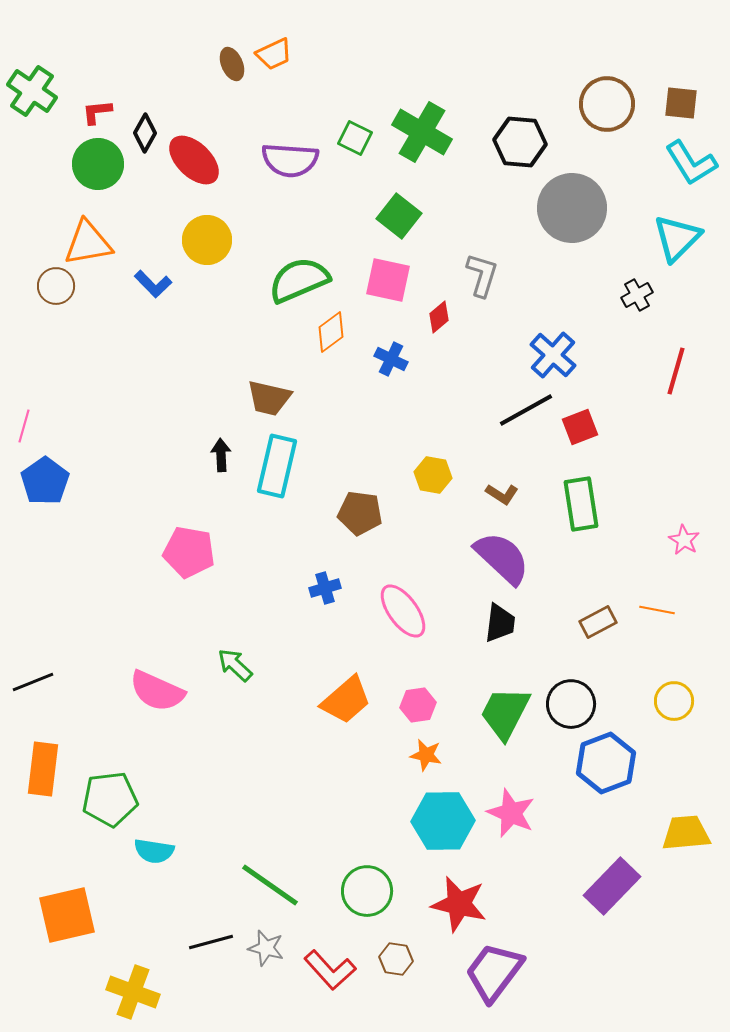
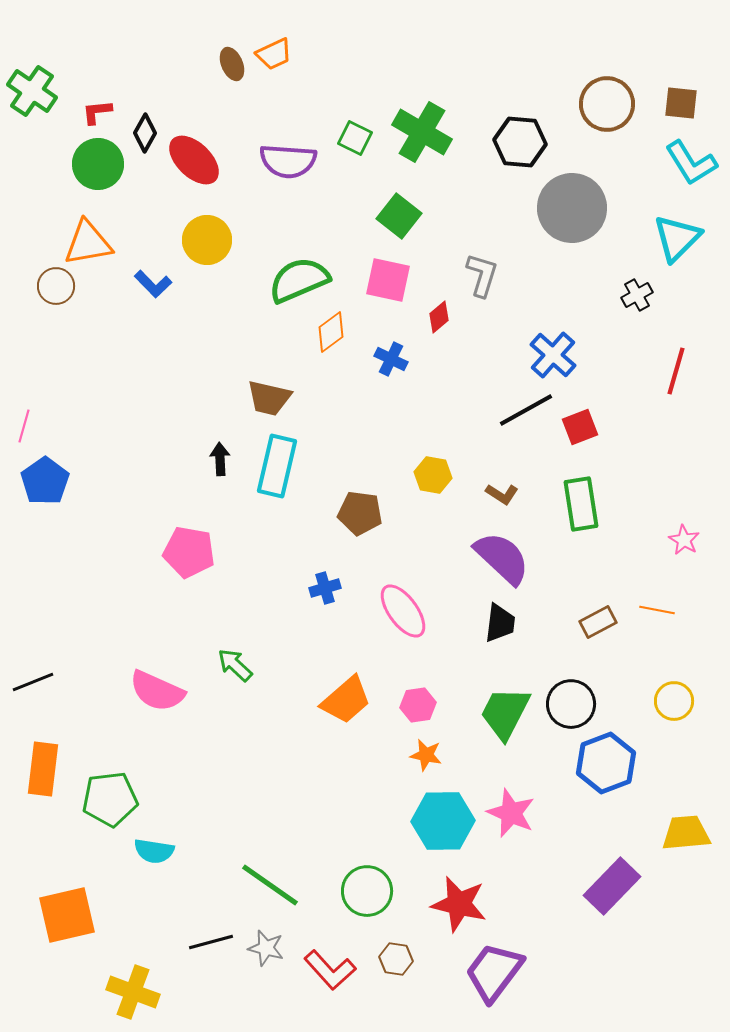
purple semicircle at (290, 160): moved 2 px left, 1 px down
black arrow at (221, 455): moved 1 px left, 4 px down
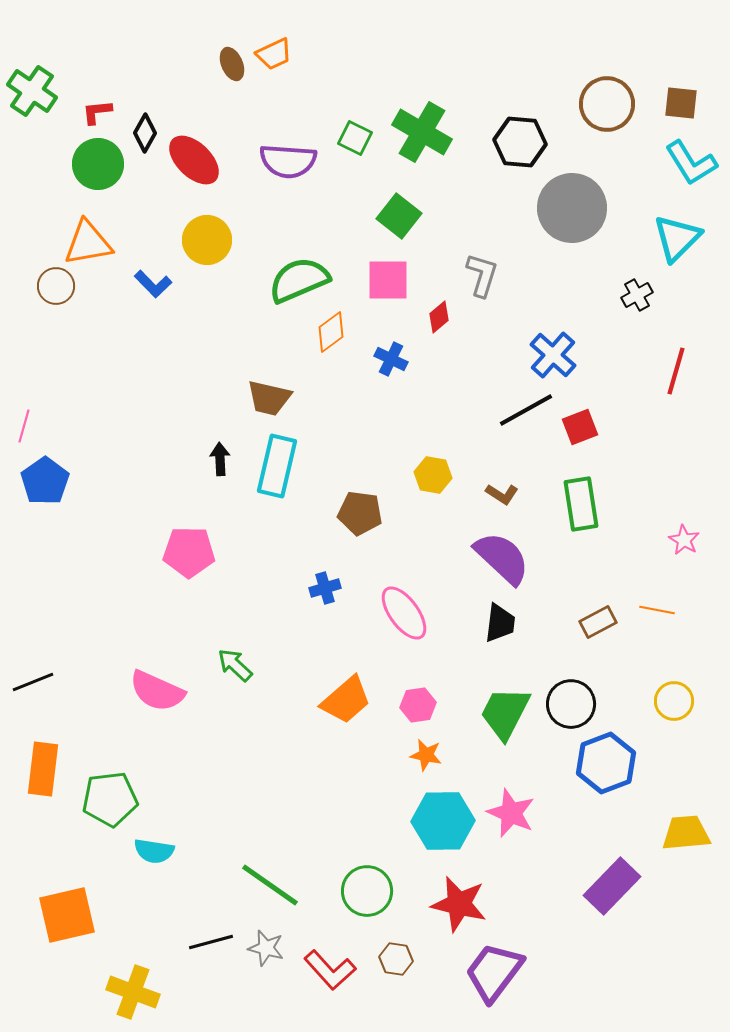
pink square at (388, 280): rotated 12 degrees counterclockwise
pink pentagon at (189, 552): rotated 9 degrees counterclockwise
pink ellipse at (403, 611): moved 1 px right, 2 px down
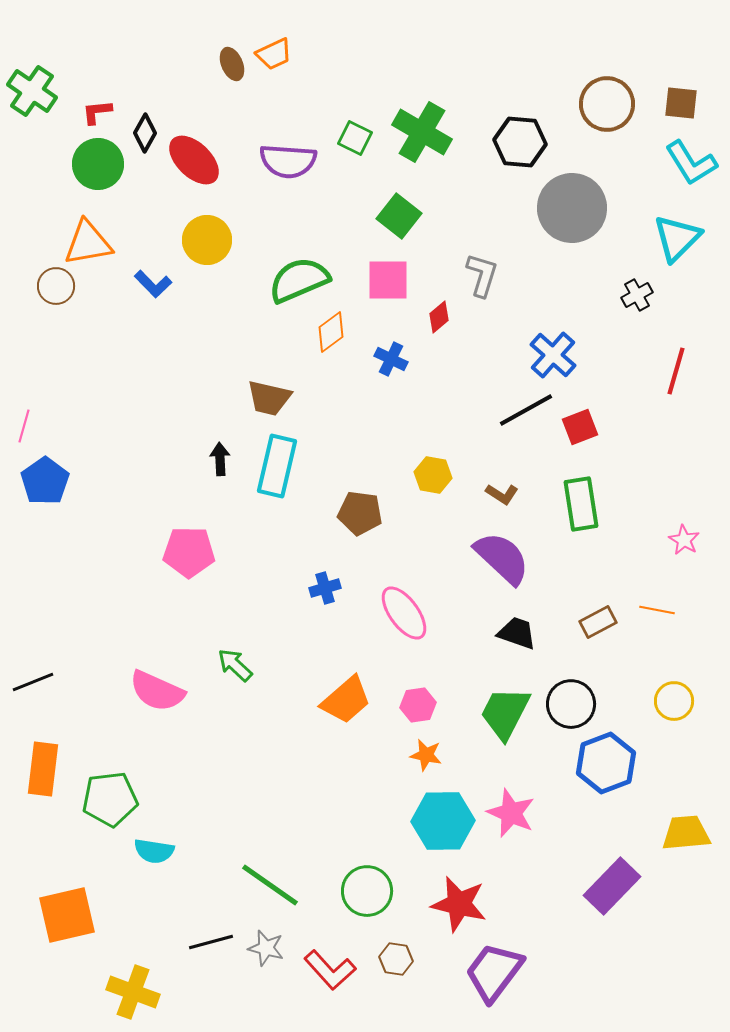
black trapezoid at (500, 623): moved 17 px right, 10 px down; rotated 78 degrees counterclockwise
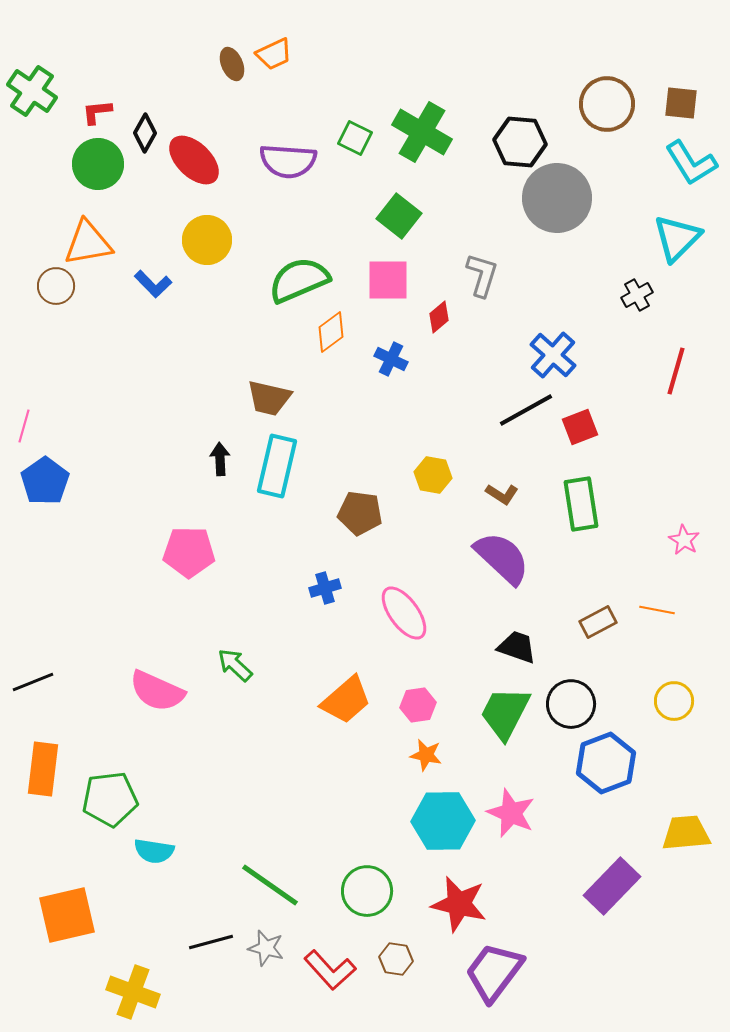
gray circle at (572, 208): moved 15 px left, 10 px up
black trapezoid at (517, 633): moved 14 px down
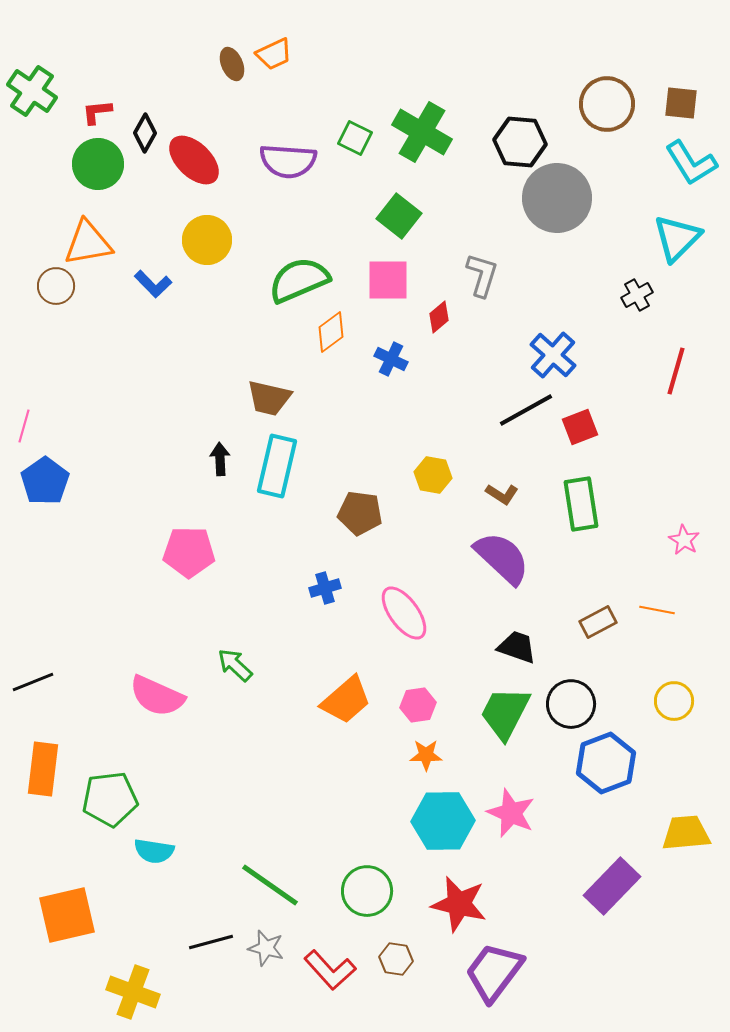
pink semicircle at (157, 691): moved 5 px down
orange star at (426, 755): rotated 12 degrees counterclockwise
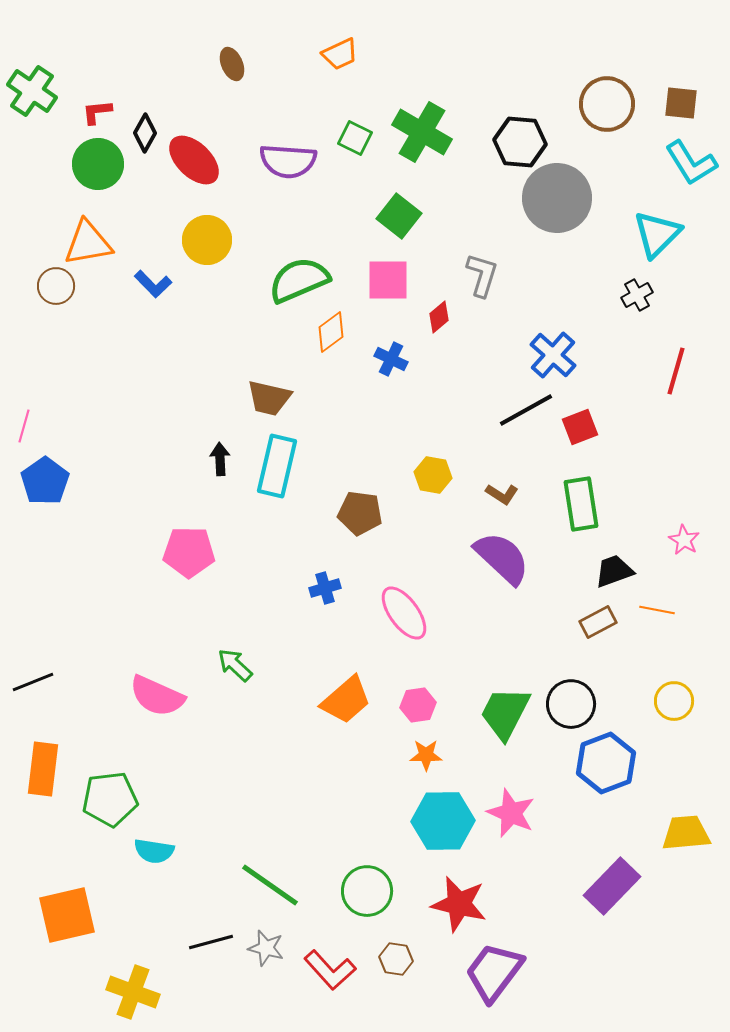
orange trapezoid at (274, 54): moved 66 px right
cyan triangle at (677, 238): moved 20 px left, 4 px up
black trapezoid at (517, 647): moved 97 px right, 76 px up; rotated 39 degrees counterclockwise
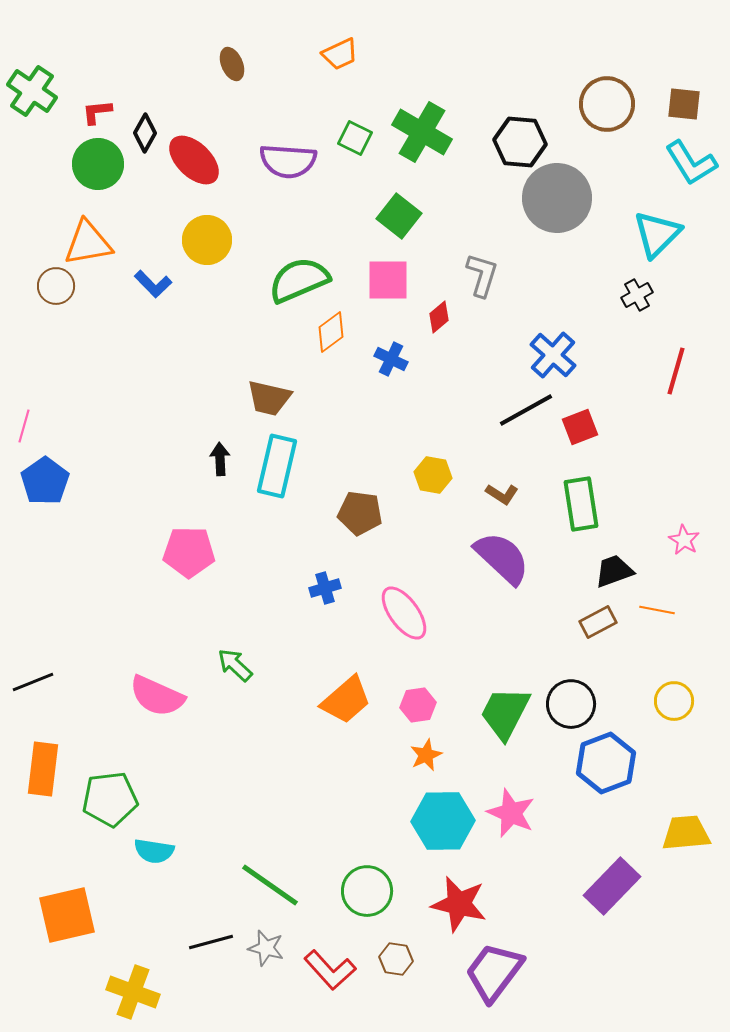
brown square at (681, 103): moved 3 px right, 1 px down
orange star at (426, 755): rotated 24 degrees counterclockwise
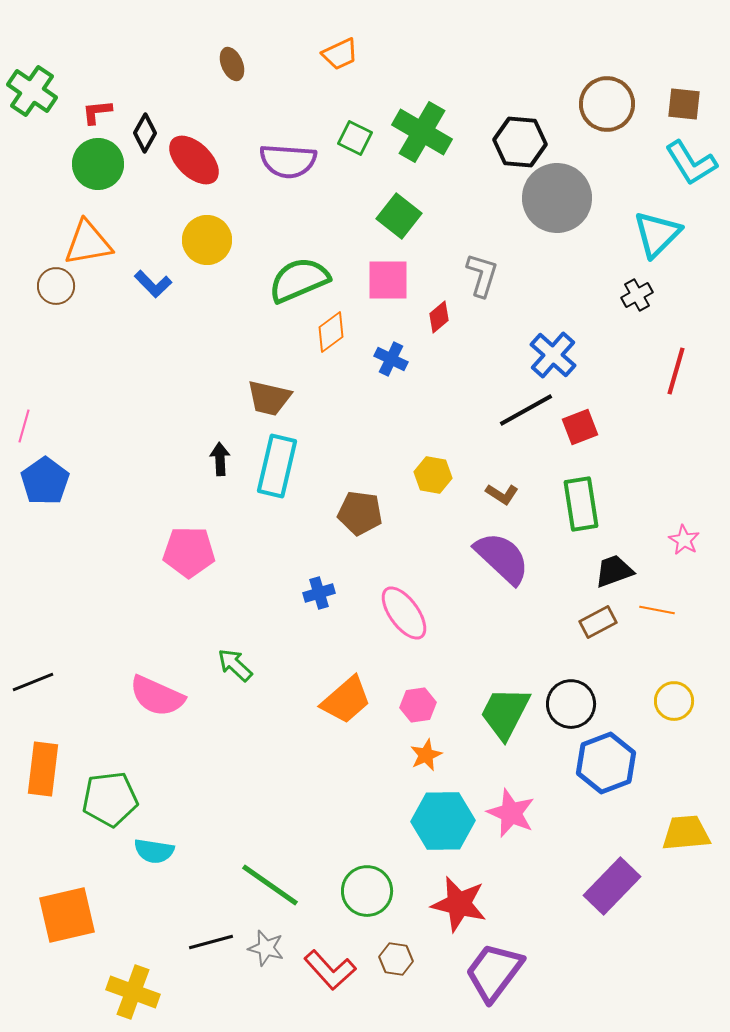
blue cross at (325, 588): moved 6 px left, 5 px down
